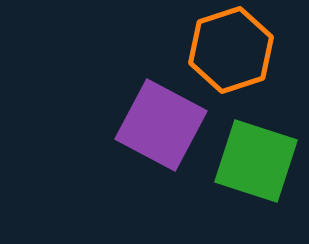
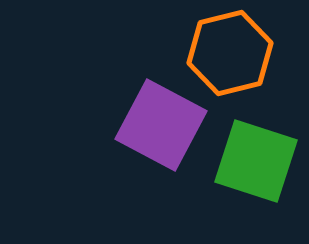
orange hexagon: moved 1 px left, 3 px down; rotated 4 degrees clockwise
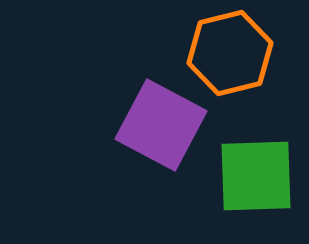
green square: moved 15 px down; rotated 20 degrees counterclockwise
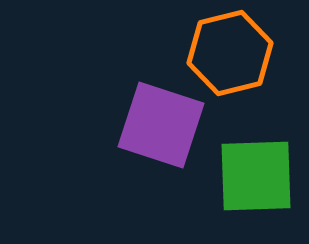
purple square: rotated 10 degrees counterclockwise
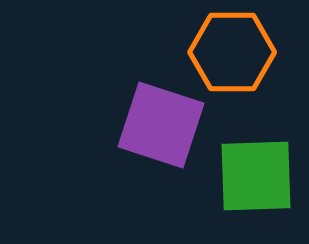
orange hexagon: moved 2 px right, 1 px up; rotated 14 degrees clockwise
